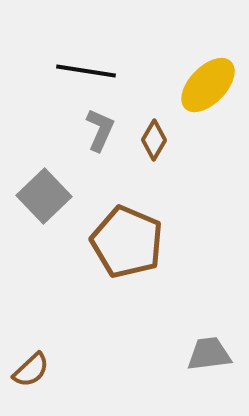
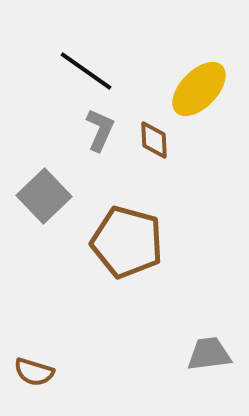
black line: rotated 26 degrees clockwise
yellow ellipse: moved 9 px left, 4 px down
brown diamond: rotated 33 degrees counterclockwise
brown pentagon: rotated 8 degrees counterclockwise
brown semicircle: moved 3 px right, 2 px down; rotated 60 degrees clockwise
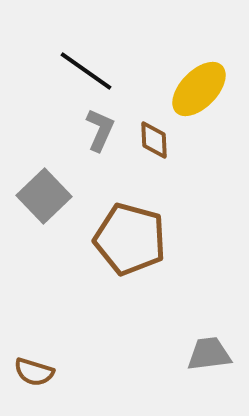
brown pentagon: moved 3 px right, 3 px up
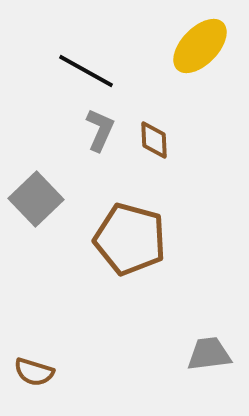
black line: rotated 6 degrees counterclockwise
yellow ellipse: moved 1 px right, 43 px up
gray square: moved 8 px left, 3 px down
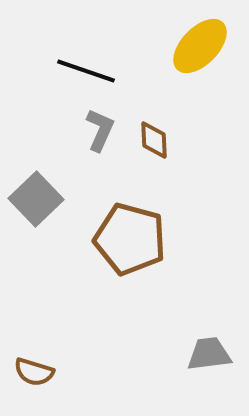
black line: rotated 10 degrees counterclockwise
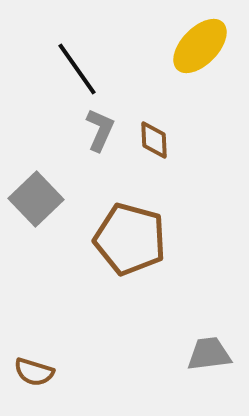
black line: moved 9 px left, 2 px up; rotated 36 degrees clockwise
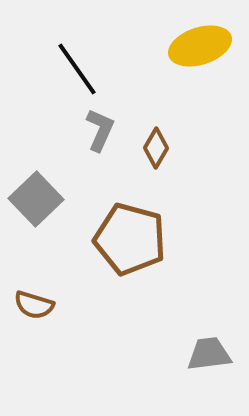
yellow ellipse: rotated 28 degrees clockwise
brown diamond: moved 2 px right, 8 px down; rotated 33 degrees clockwise
brown semicircle: moved 67 px up
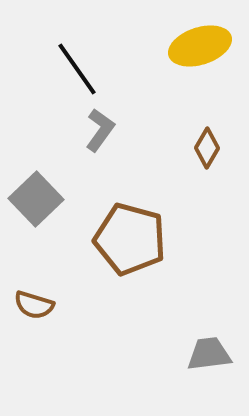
gray L-shape: rotated 12 degrees clockwise
brown diamond: moved 51 px right
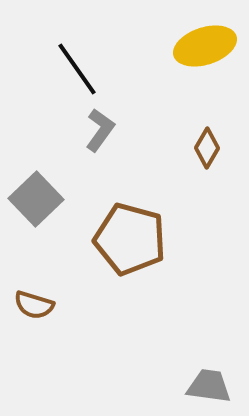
yellow ellipse: moved 5 px right
gray trapezoid: moved 32 px down; rotated 15 degrees clockwise
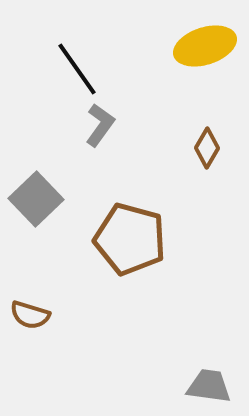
gray L-shape: moved 5 px up
brown semicircle: moved 4 px left, 10 px down
